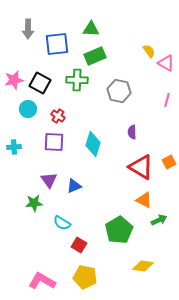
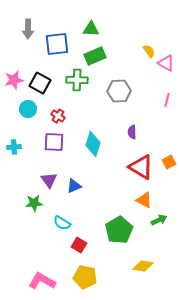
gray hexagon: rotated 15 degrees counterclockwise
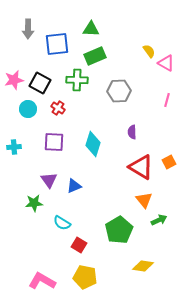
red cross: moved 8 px up
orange triangle: rotated 24 degrees clockwise
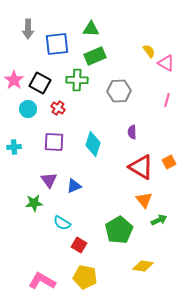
pink star: rotated 24 degrees counterclockwise
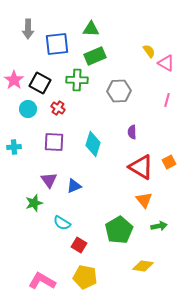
green star: rotated 12 degrees counterclockwise
green arrow: moved 6 px down; rotated 14 degrees clockwise
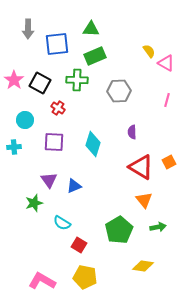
cyan circle: moved 3 px left, 11 px down
green arrow: moved 1 px left, 1 px down
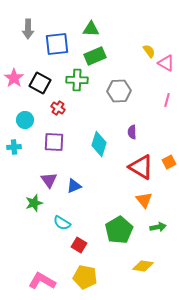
pink star: moved 2 px up
cyan diamond: moved 6 px right
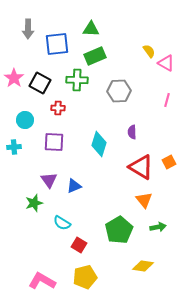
red cross: rotated 32 degrees counterclockwise
yellow pentagon: rotated 25 degrees counterclockwise
